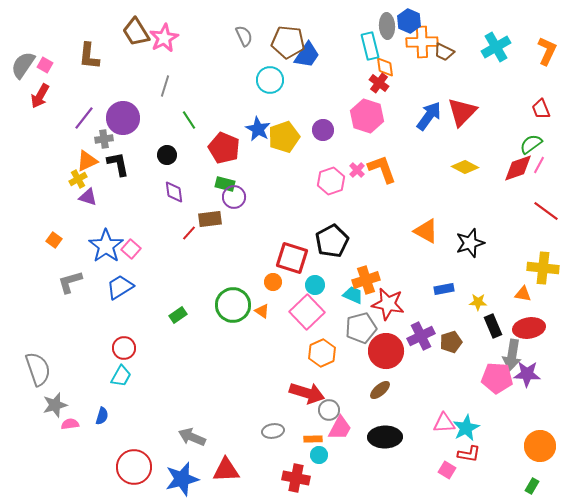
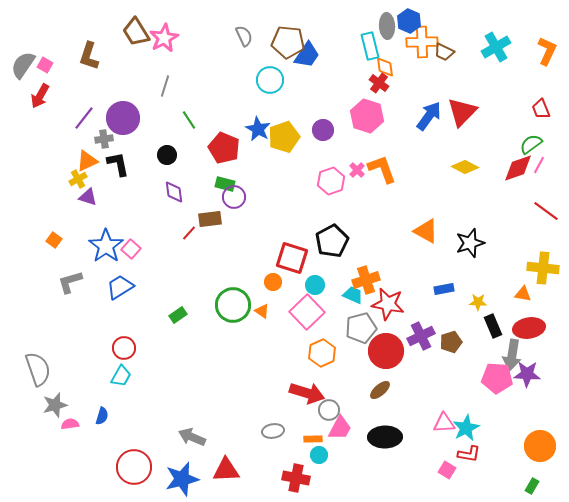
brown L-shape at (89, 56): rotated 12 degrees clockwise
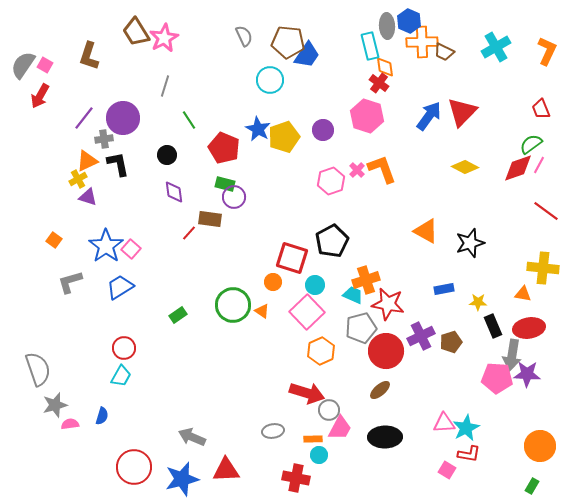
brown rectangle at (210, 219): rotated 15 degrees clockwise
orange hexagon at (322, 353): moved 1 px left, 2 px up
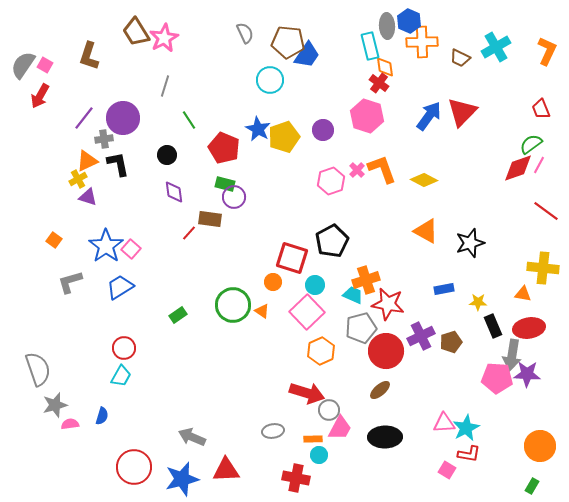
gray semicircle at (244, 36): moved 1 px right, 3 px up
brown trapezoid at (444, 52): moved 16 px right, 6 px down
yellow diamond at (465, 167): moved 41 px left, 13 px down
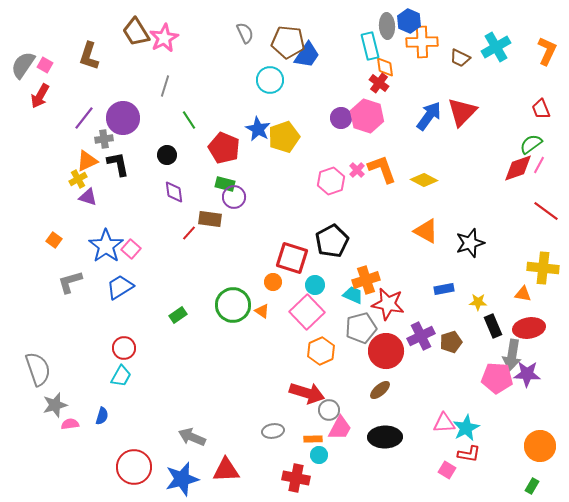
purple circle at (323, 130): moved 18 px right, 12 px up
